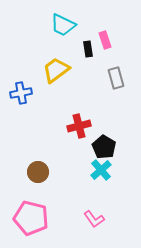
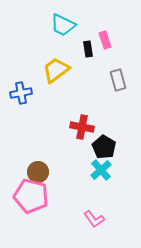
gray rectangle: moved 2 px right, 2 px down
red cross: moved 3 px right, 1 px down; rotated 25 degrees clockwise
pink pentagon: moved 22 px up
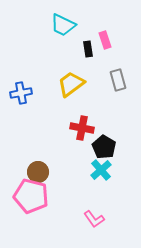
yellow trapezoid: moved 15 px right, 14 px down
red cross: moved 1 px down
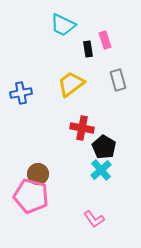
brown circle: moved 2 px down
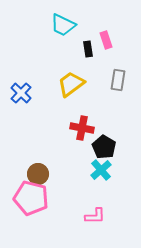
pink rectangle: moved 1 px right
gray rectangle: rotated 25 degrees clockwise
blue cross: rotated 35 degrees counterclockwise
pink pentagon: moved 2 px down
pink L-shape: moved 1 px right, 3 px up; rotated 55 degrees counterclockwise
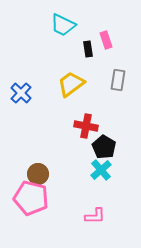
red cross: moved 4 px right, 2 px up
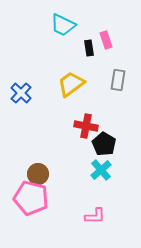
black rectangle: moved 1 px right, 1 px up
black pentagon: moved 3 px up
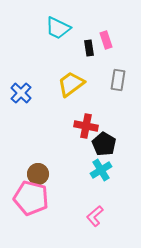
cyan trapezoid: moved 5 px left, 3 px down
cyan cross: rotated 10 degrees clockwise
pink L-shape: rotated 140 degrees clockwise
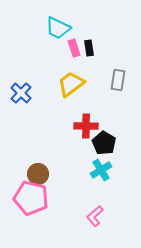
pink rectangle: moved 32 px left, 8 px down
red cross: rotated 10 degrees counterclockwise
black pentagon: moved 1 px up
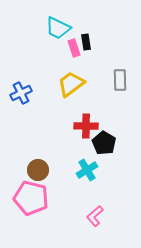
black rectangle: moved 3 px left, 6 px up
gray rectangle: moved 2 px right; rotated 10 degrees counterclockwise
blue cross: rotated 20 degrees clockwise
cyan cross: moved 14 px left
brown circle: moved 4 px up
